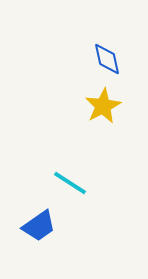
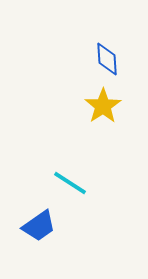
blue diamond: rotated 8 degrees clockwise
yellow star: rotated 6 degrees counterclockwise
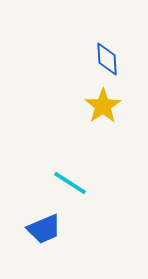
blue trapezoid: moved 5 px right, 3 px down; rotated 12 degrees clockwise
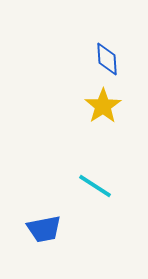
cyan line: moved 25 px right, 3 px down
blue trapezoid: rotated 12 degrees clockwise
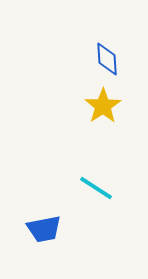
cyan line: moved 1 px right, 2 px down
